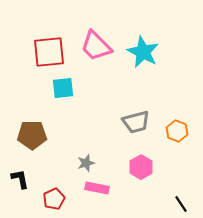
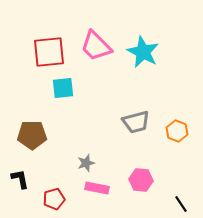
pink hexagon: moved 13 px down; rotated 25 degrees counterclockwise
red pentagon: rotated 10 degrees clockwise
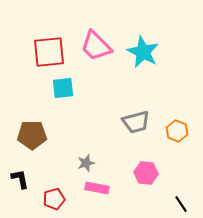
pink hexagon: moved 5 px right, 7 px up
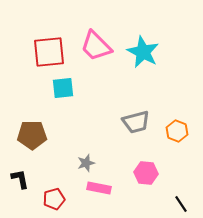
pink rectangle: moved 2 px right
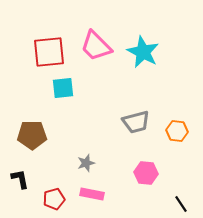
orange hexagon: rotated 15 degrees counterclockwise
pink rectangle: moved 7 px left, 6 px down
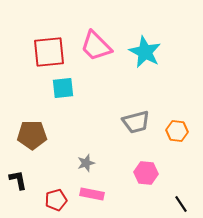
cyan star: moved 2 px right
black L-shape: moved 2 px left, 1 px down
red pentagon: moved 2 px right, 1 px down
